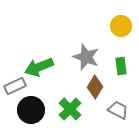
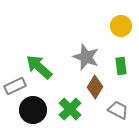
green arrow: rotated 64 degrees clockwise
black circle: moved 2 px right
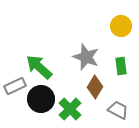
black circle: moved 8 px right, 11 px up
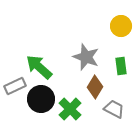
gray trapezoid: moved 4 px left, 1 px up
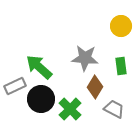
gray star: moved 1 px left, 1 px down; rotated 16 degrees counterclockwise
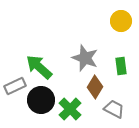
yellow circle: moved 5 px up
gray star: rotated 16 degrees clockwise
black circle: moved 1 px down
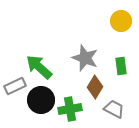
green cross: rotated 35 degrees clockwise
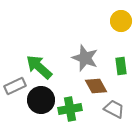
brown diamond: moved 1 px right, 1 px up; rotated 60 degrees counterclockwise
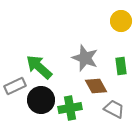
green cross: moved 1 px up
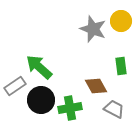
gray star: moved 8 px right, 29 px up
gray rectangle: rotated 10 degrees counterclockwise
